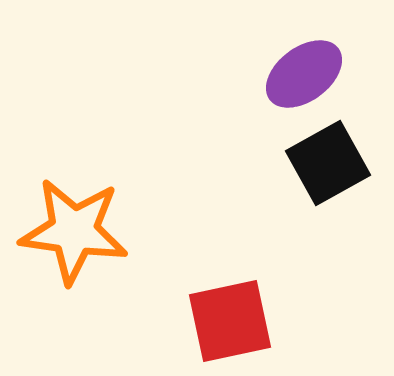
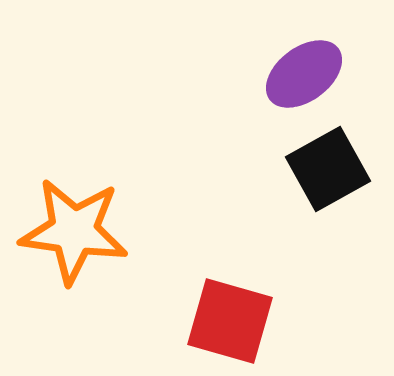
black square: moved 6 px down
red square: rotated 28 degrees clockwise
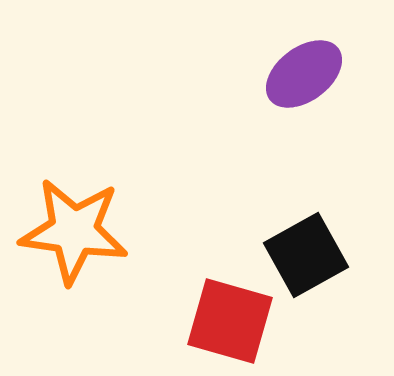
black square: moved 22 px left, 86 px down
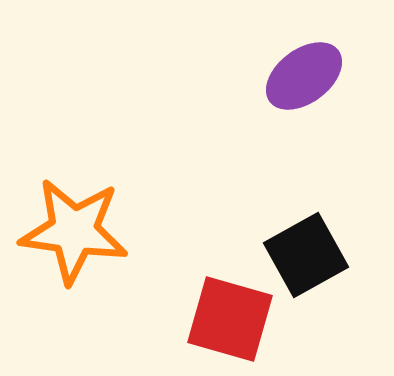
purple ellipse: moved 2 px down
red square: moved 2 px up
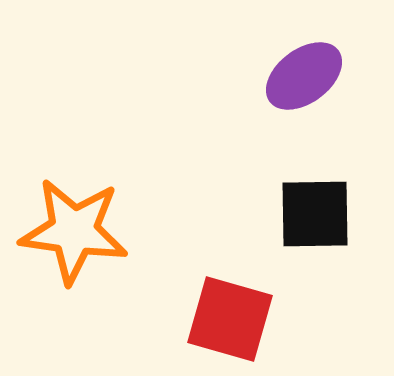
black square: moved 9 px right, 41 px up; rotated 28 degrees clockwise
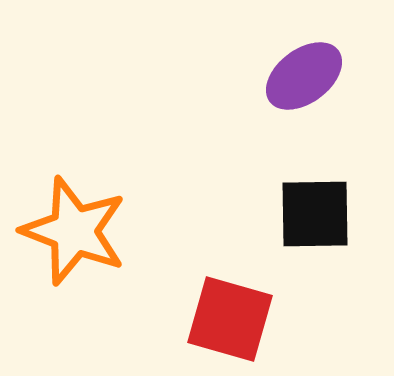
orange star: rotated 13 degrees clockwise
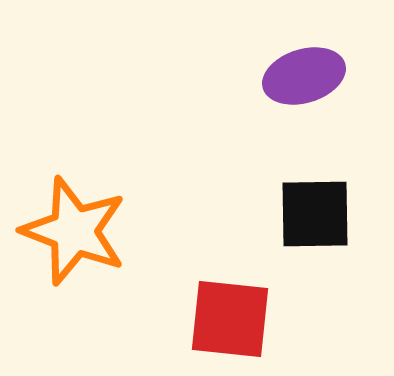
purple ellipse: rotated 20 degrees clockwise
red square: rotated 10 degrees counterclockwise
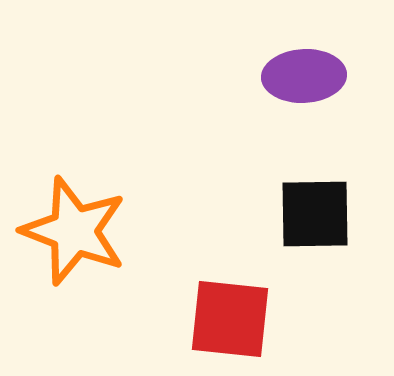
purple ellipse: rotated 14 degrees clockwise
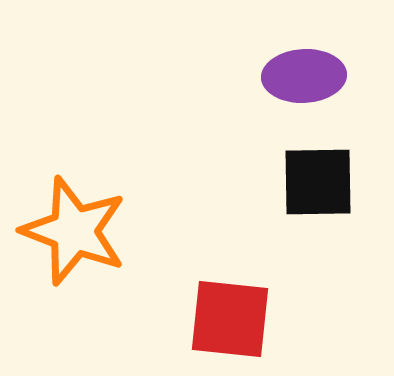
black square: moved 3 px right, 32 px up
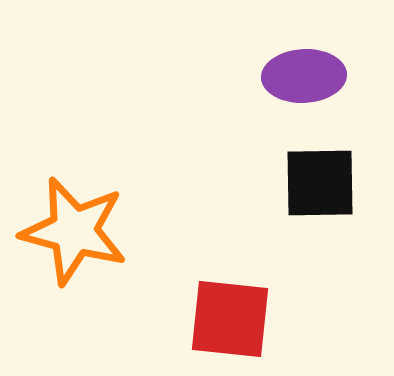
black square: moved 2 px right, 1 px down
orange star: rotated 6 degrees counterclockwise
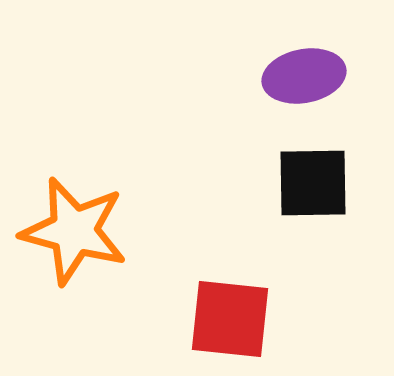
purple ellipse: rotated 8 degrees counterclockwise
black square: moved 7 px left
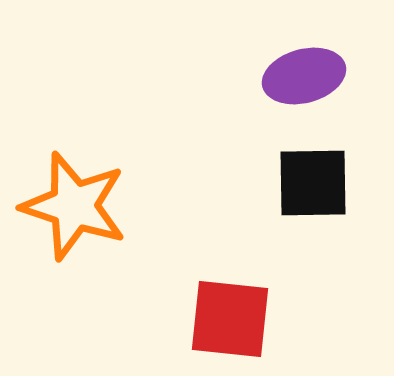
purple ellipse: rotated 4 degrees counterclockwise
orange star: moved 25 px up; rotated 3 degrees clockwise
